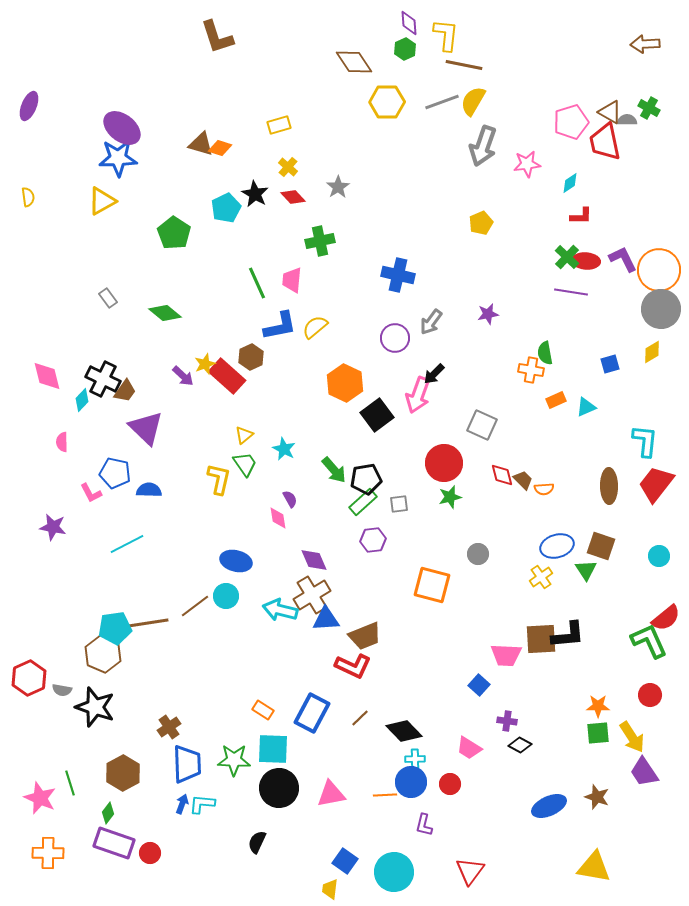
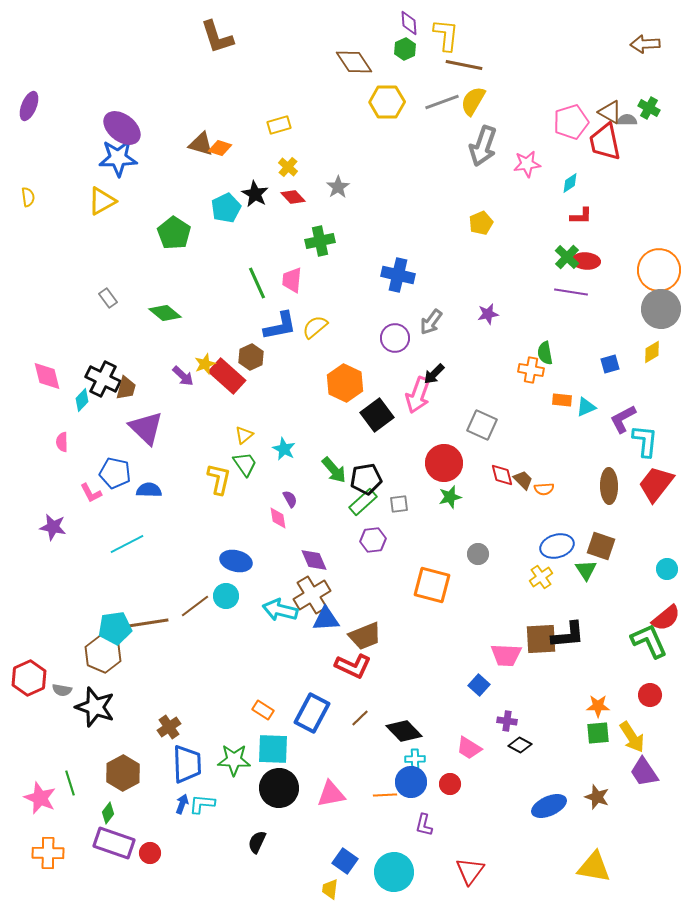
purple L-shape at (623, 259): moved 160 px down; rotated 92 degrees counterclockwise
brown trapezoid at (125, 391): moved 1 px right, 3 px up; rotated 20 degrees counterclockwise
orange rectangle at (556, 400): moved 6 px right; rotated 30 degrees clockwise
cyan circle at (659, 556): moved 8 px right, 13 px down
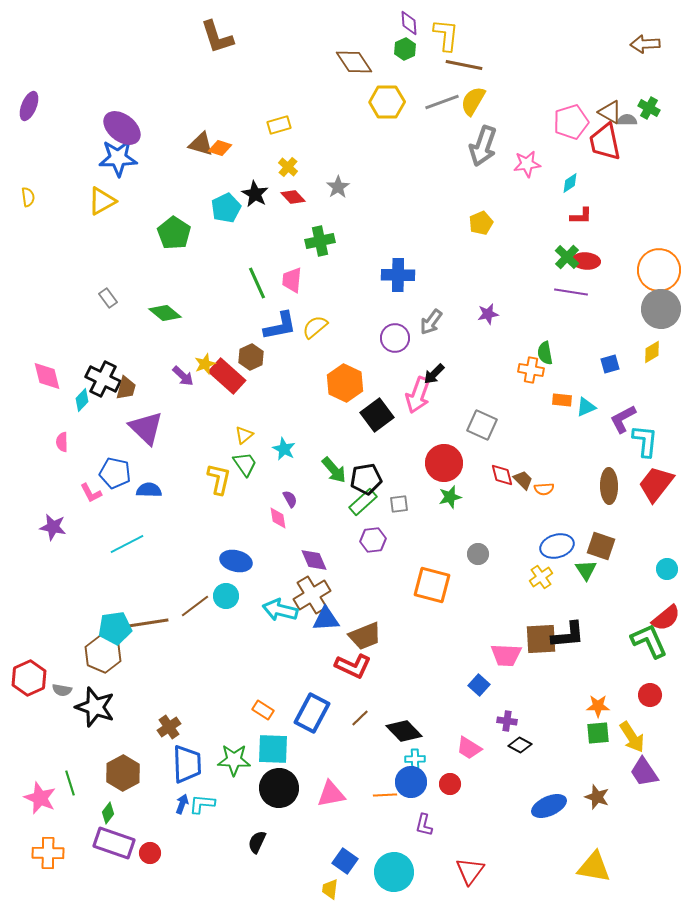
blue cross at (398, 275): rotated 12 degrees counterclockwise
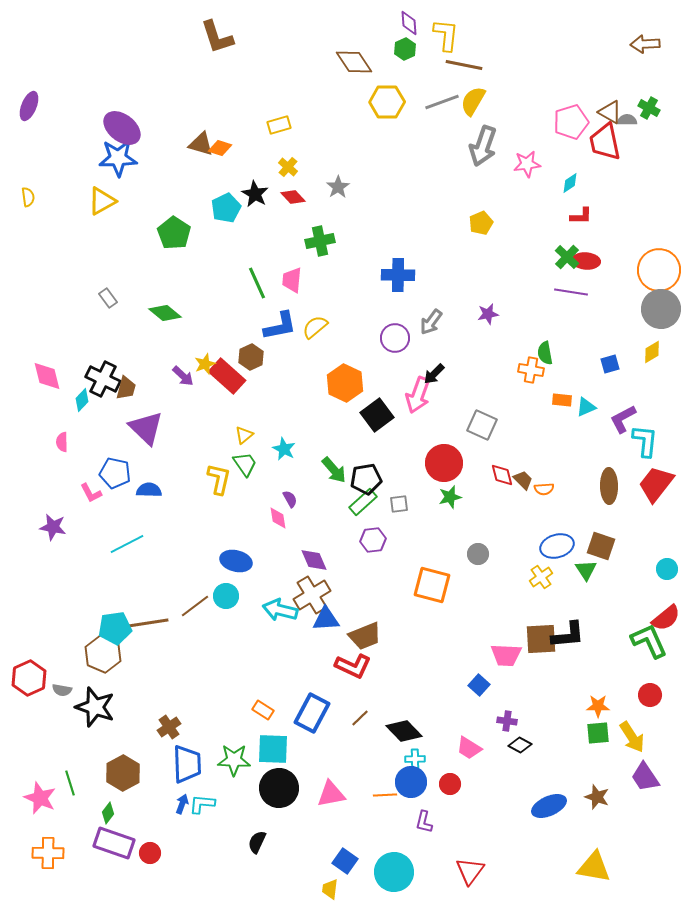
purple trapezoid at (644, 772): moved 1 px right, 5 px down
purple L-shape at (424, 825): moved 3 px up
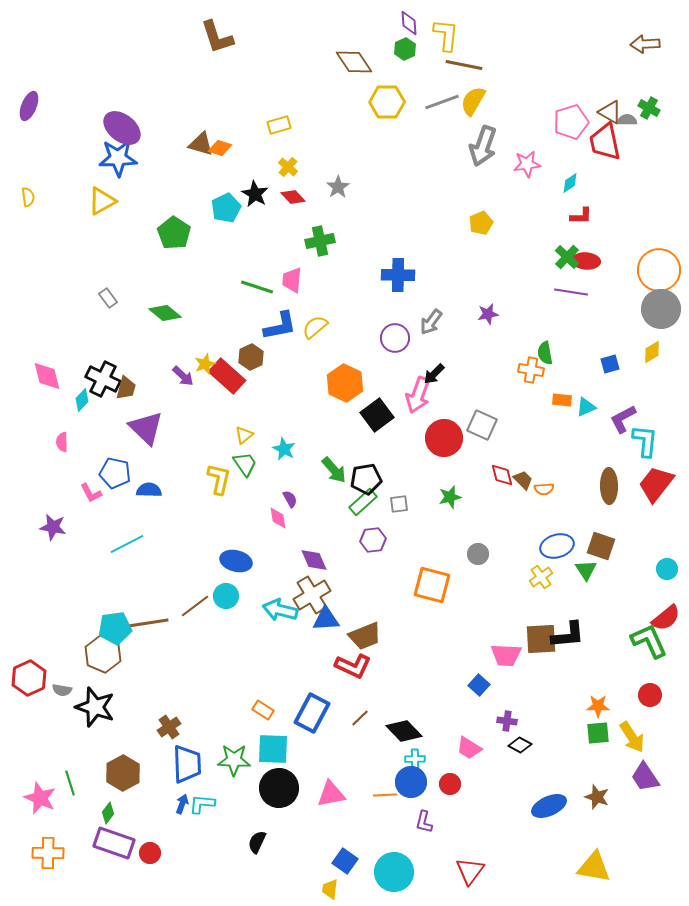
green line at (257, 283): moved 4 px down; rotated 48 degrees counterclockwise
red circle at (444, 463): moved 25 px up
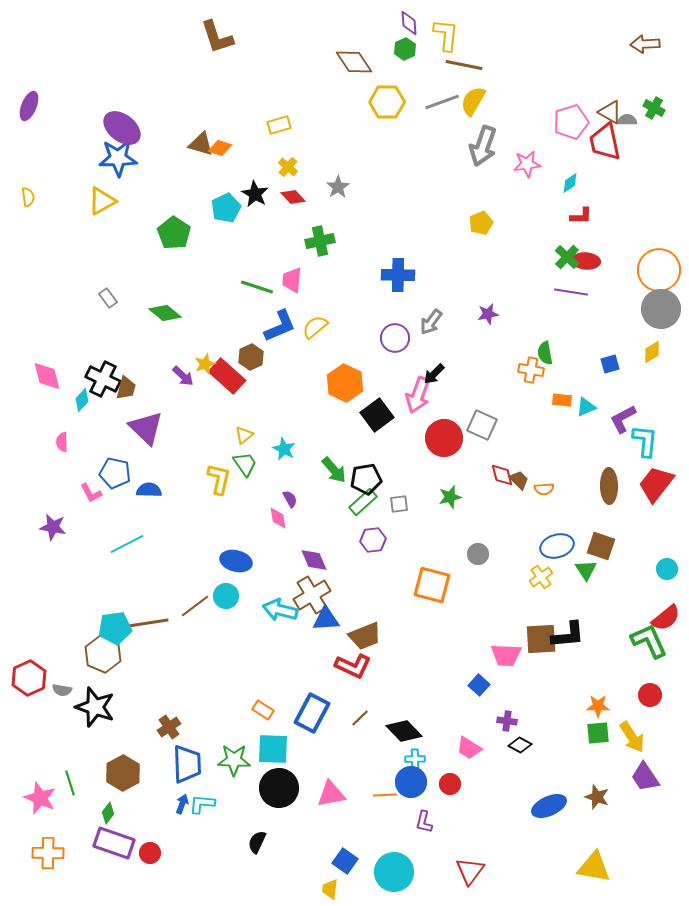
green cross at (649, 108): moved 5 px right
blue L-shape at (280, 326): rotated 12 degrees counterclockwise
brown trapezoid at (523, 480): moved 4 px left
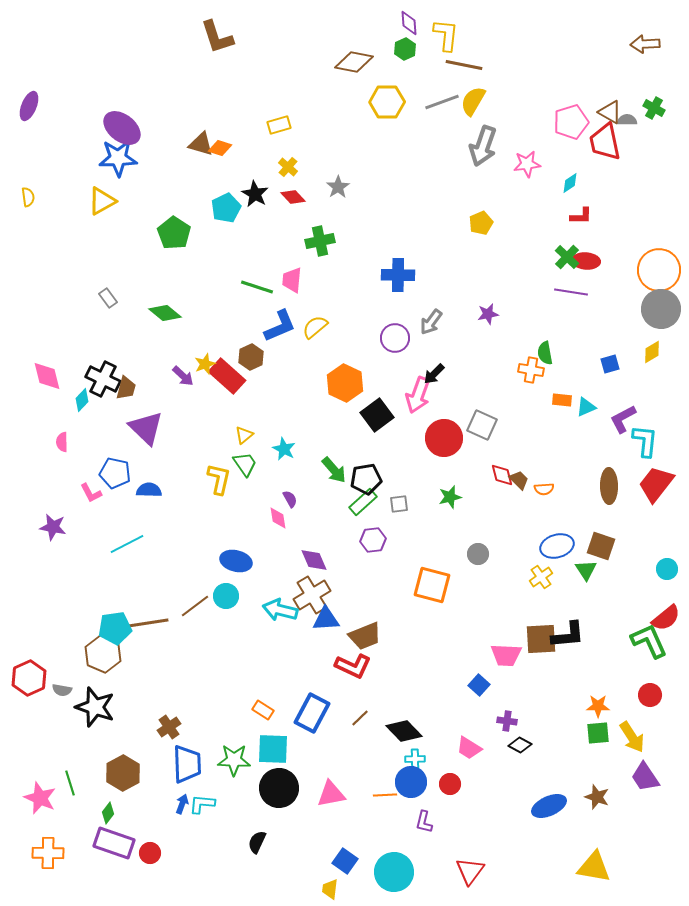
brown diamond at (354, 62): rotated 45 degrees counterclockwise
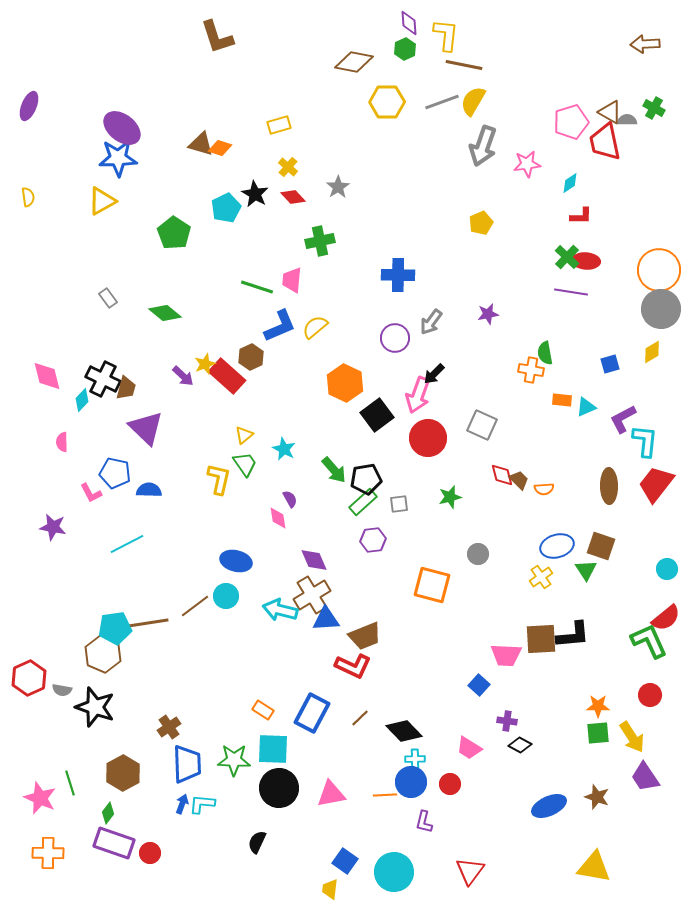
red circle at (444, 438): moved 16 px left
black L-shape at (568, 635): moved 5 px right
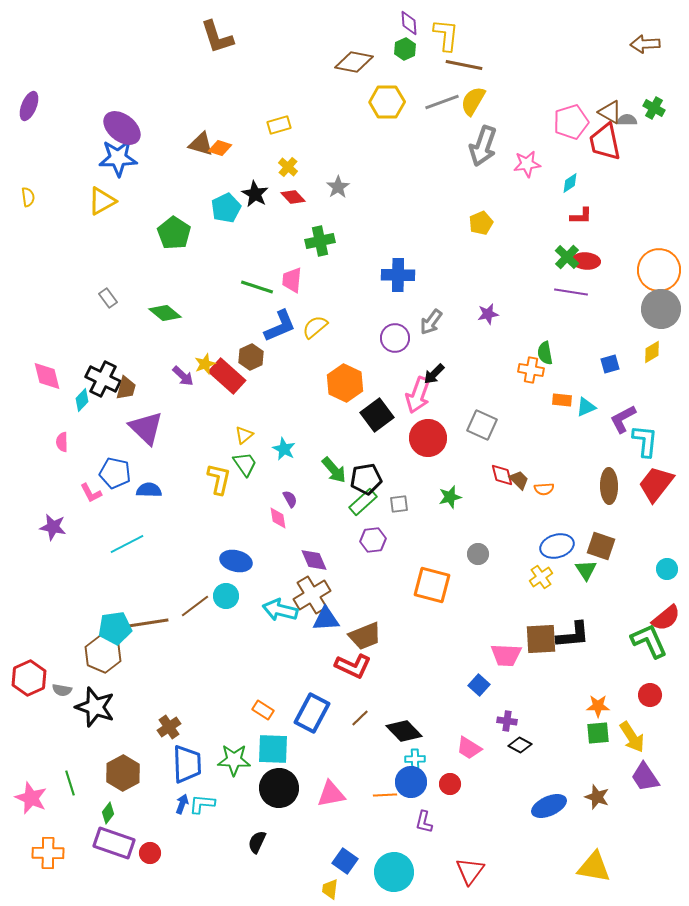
pink star at (40, 798): moved 9 px left
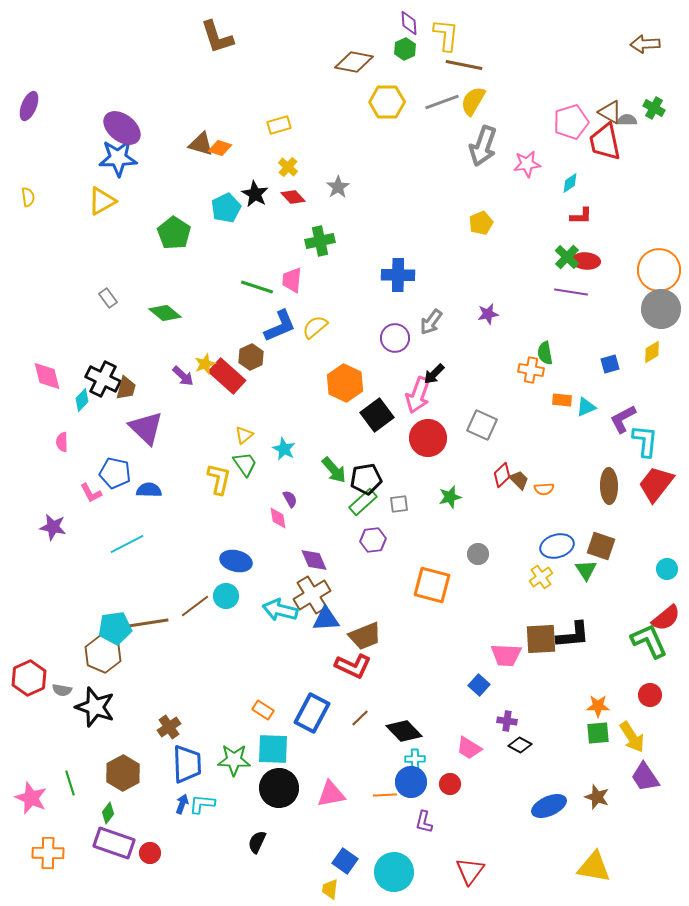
red diamond at (502, 475): rotated 60 degrees clockwise
